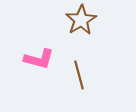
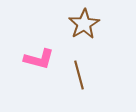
brown star: moved 3 px right, 4 px down
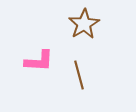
pink L-shape: moved 2 px down; rotated 12 degrees counterclockwise
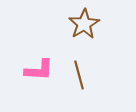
pink L-shape: moved 9 px down
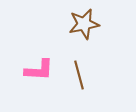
brown star: rotated 20 degrees clockwise
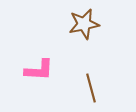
brown line: moved 12 px right, 13 px down
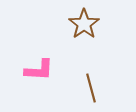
brown star: rotated 24 degrees counterclockwise
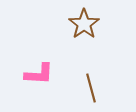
pink L-shape: moved 4 px down
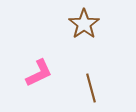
pink L-shape: moved 1 px up; rotated 28 degrees counterclockwise
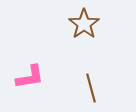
pink L-shape: moved 9 px left, 4 px down; rotated 16 degrees clockwise
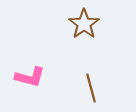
pink L-shape: rotated 24 degrees clockwise
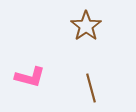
brown star: moved 2 px right, 2 px down
